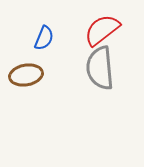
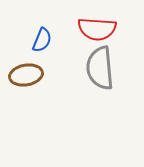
red semicircle: moved 5 px left, 1 px up; rotated 138 degrees counterclockwise
blue semicircle: moved 2 px left, 2 px down
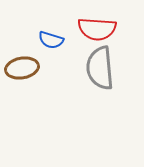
blue semicircle: moved 9 px right; rotated 85 degrees clockwise
brown ellipse: moved 4 px left, 7 px up
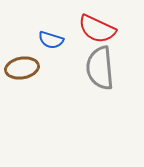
red semicircle: rotated 21 degrees clockwise
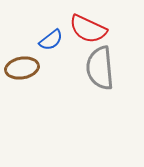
red semicircle: moved 9 px left
blue semicircle: rotated 55 degrees counterclockwise
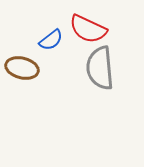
brown ellipse: rotated 24 degrees clockwise
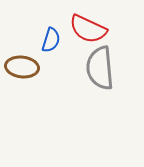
blue semicircle: rotated 35 degrees counterclockwise
brown ellipse: moved 1 px up; rotated 8 degrees counterclockwise
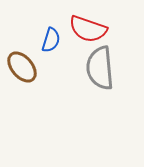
red semicircle: rotated 6 degrees counterclockwise
brown ellipse: rotated 44 degrees clockwise
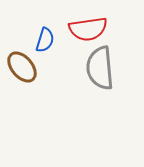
red semicircle: rotated 27 degrees counterclockwise
blue semicircle: moved 6 px left
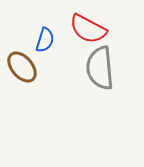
red semicircle: rotated 36 degrees clockwise
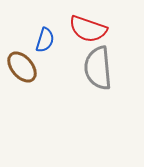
red semicircle: rotated 9 degrees counterclockwise
gray semicircle: moved 2 px left
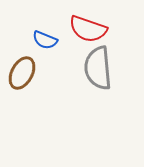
blue semicircle: rotated 95 degrees clockwise
brown ellipse: moved 6 px down; rotated 68 degrees clockwise
